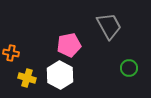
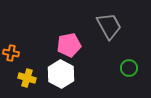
white hexagon: moved 1 px right, 1 px up
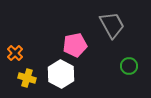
gray trapezoid: moved 3 px right, 1 px up
pink pentagon: moved 6 px right
orange cross: moved 4 px right; rotated 35 degrees clockwise
green circle: moved 2 px up
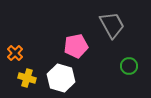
pink pentagon: moved 1 px right, 1 px down
white hexagon: moved 4 px down; rotated 12 degrees counterclockwise
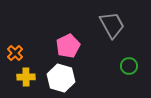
pink pentagon: moved 8 px left; rotated 15 degrees counterclockwise
yellow cross: moved 1 px left, 1 px up; rotated 18 degrees counterclockwise
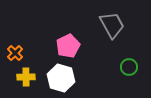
green circle: moved 1 px down
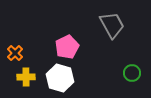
pink pentagon: moved 1 px left, 1 px down
green circle: moved 3 px right, 6 px down
white hexagon: moved 1 px left
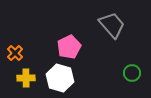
gray trapezoid: rotated 12 degrees counterclockwise
pink pentagon: moved 2 px right
yellow cross: moved 1 px down
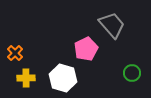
pink pentagon: moved 17 px right, 2 px down
white hexagon: moved 3 px right
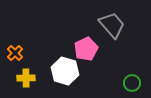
green circle: moved 10 px down
white hexagon: moved 2 px right, 7 px up
